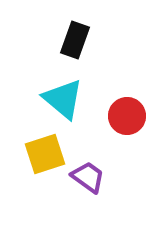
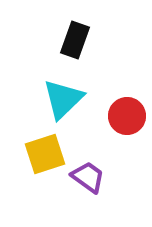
cyan triangle: rotated 36 degrees clockwise
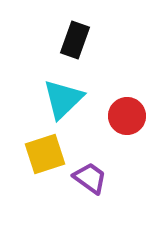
purple trapezoid: moved 2 px right, 1 px down
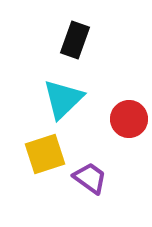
red circle: moved 2 px right, 3 px down
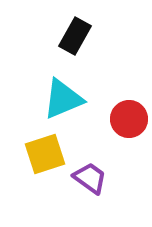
black rectangle: moved 4 px up; rotated 9 degrees clockwise
cyan triangle: rotated 21 degrees clockwise
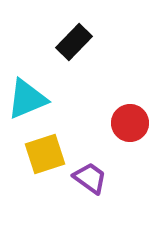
black rectangle: moved 1 px left, 6 px down; rotated 15 degrees clockwise
cyan triangle: moved 36 px left
red circle: moved 1 px right, 4 px down
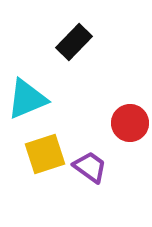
purple trapezoid: moved 11 px up
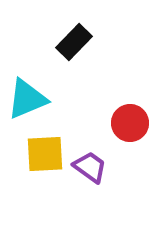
yellow square: rotated 15 degrees clockwise
